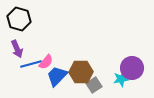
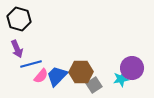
pink semicircle: moved 5 px left, 14 px down
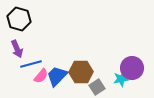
gray square: moved 3 px right, 2 px down
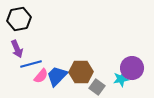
black hexagon: rotated 25 degrees counterclockwise
gray square: rotated 21 degrees counterclockwise
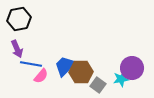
blue line: rotated 25 degrees clockwise
blue trapezoid: moved 8 px right, 10 px up
gray square: moved 1 px right, 2 px up
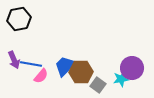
purple arrow: moved 3 px left, 11 px down
